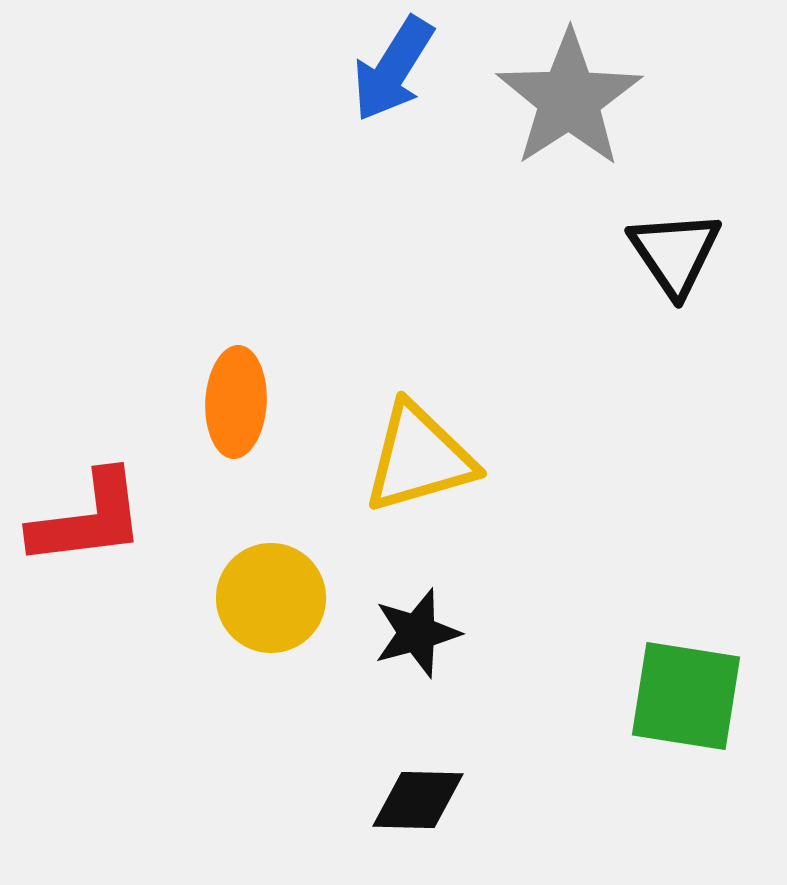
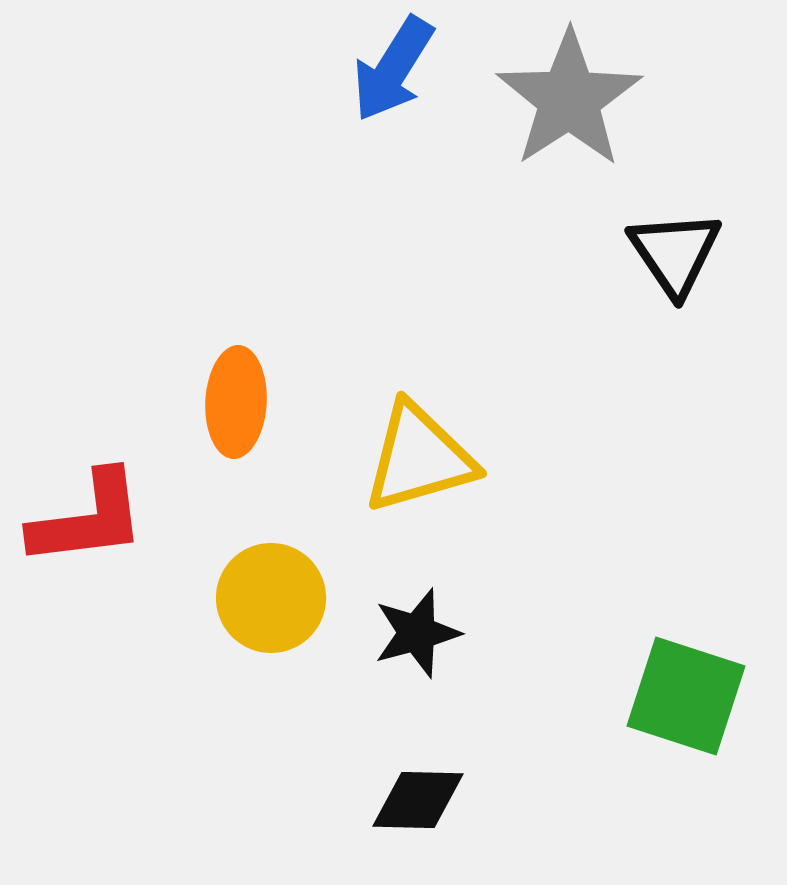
green square: rotated 9 degrees clockwise
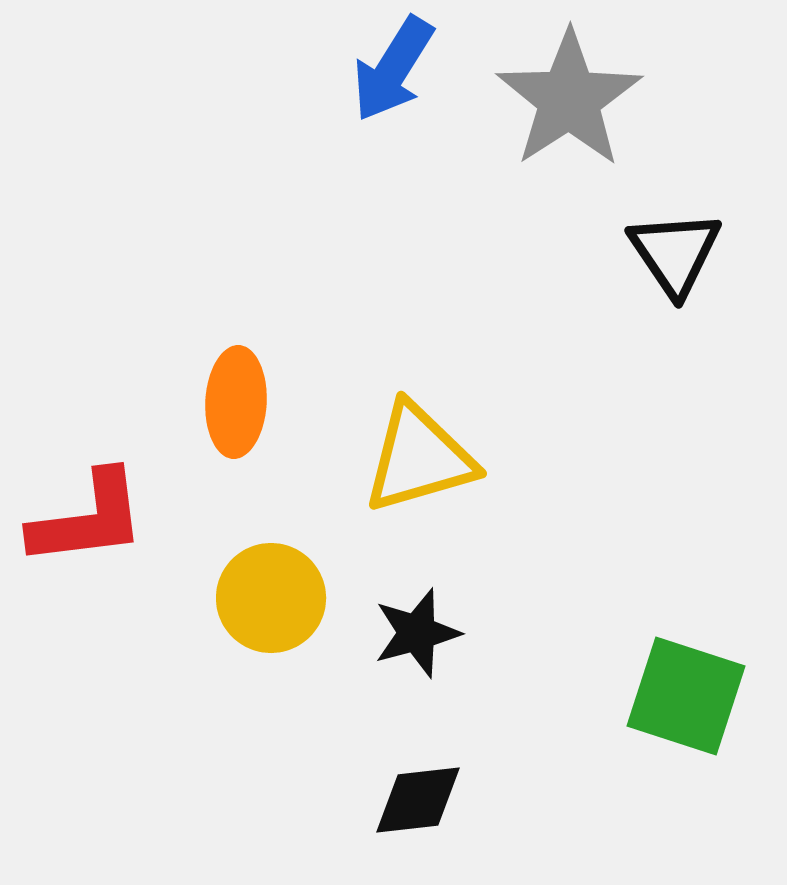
black diamond: rotated 8 degrees counterclockwise
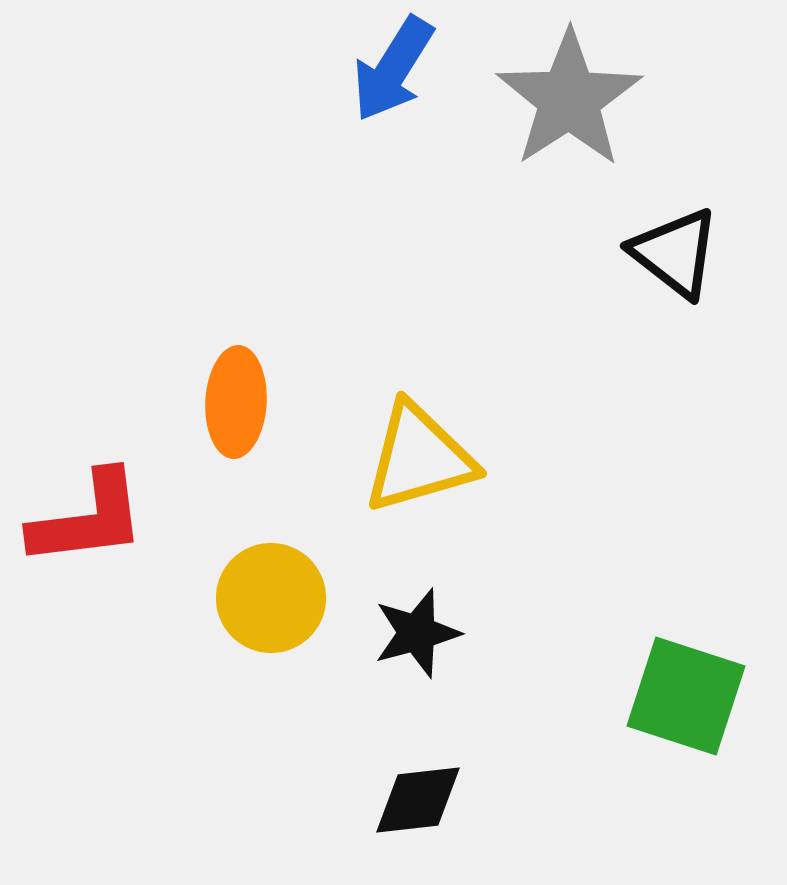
black triangle: rotated 18 degrees counterclockwise
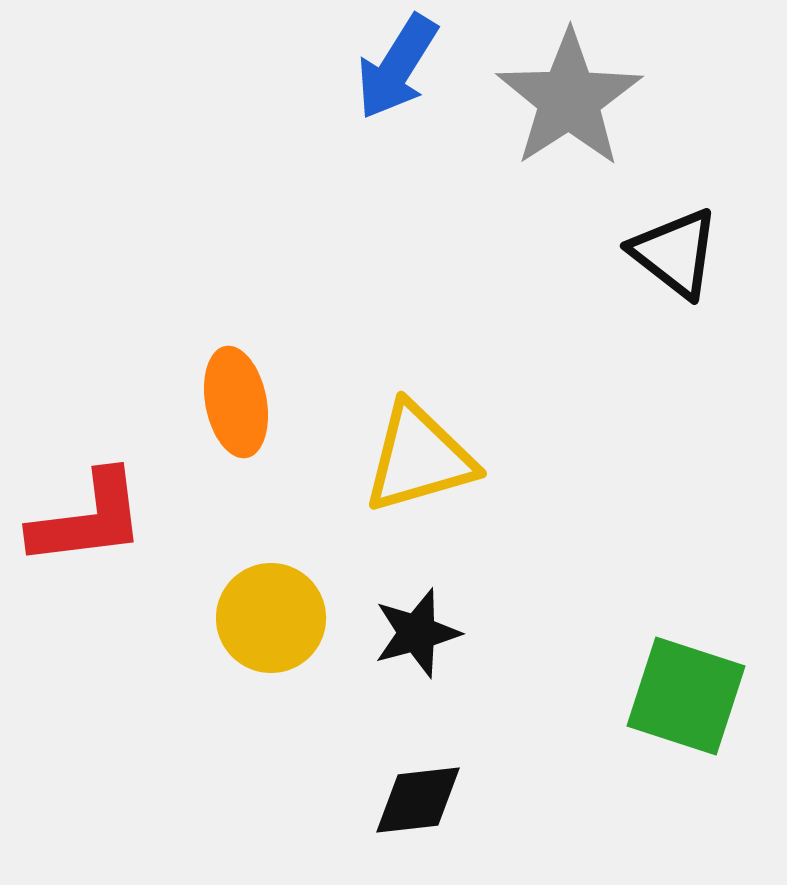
blue arrow: moved 4 px right, 2 px up
orange ellipse: rotated 14 degrees counterclockwise
yellow circle: moved 20 px down
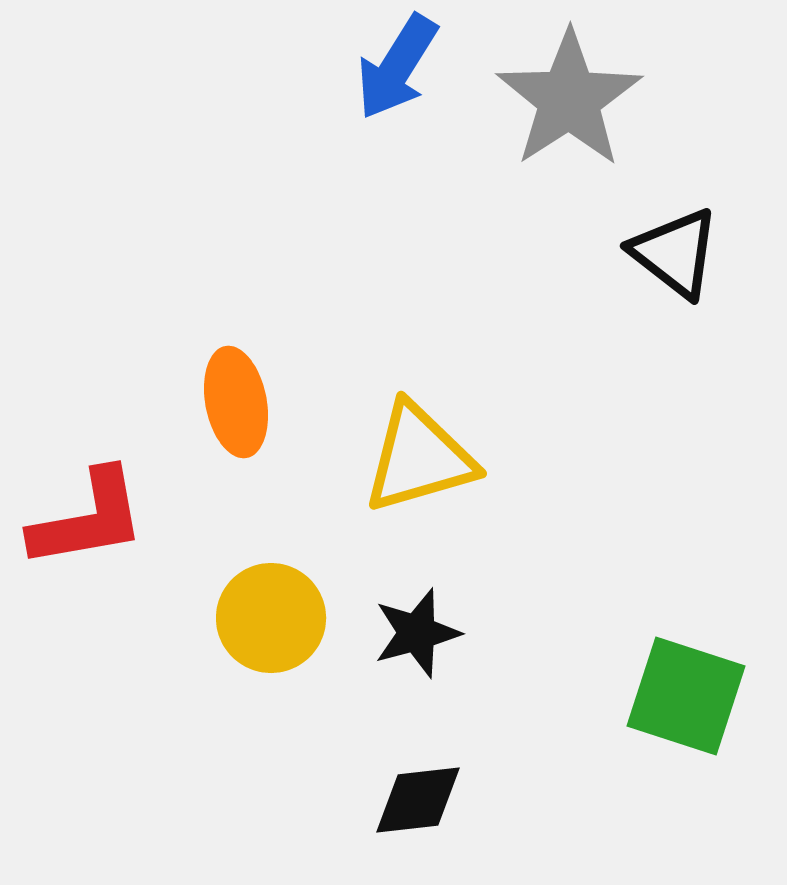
red L-shape: rotated 3 degrees counterclockwise
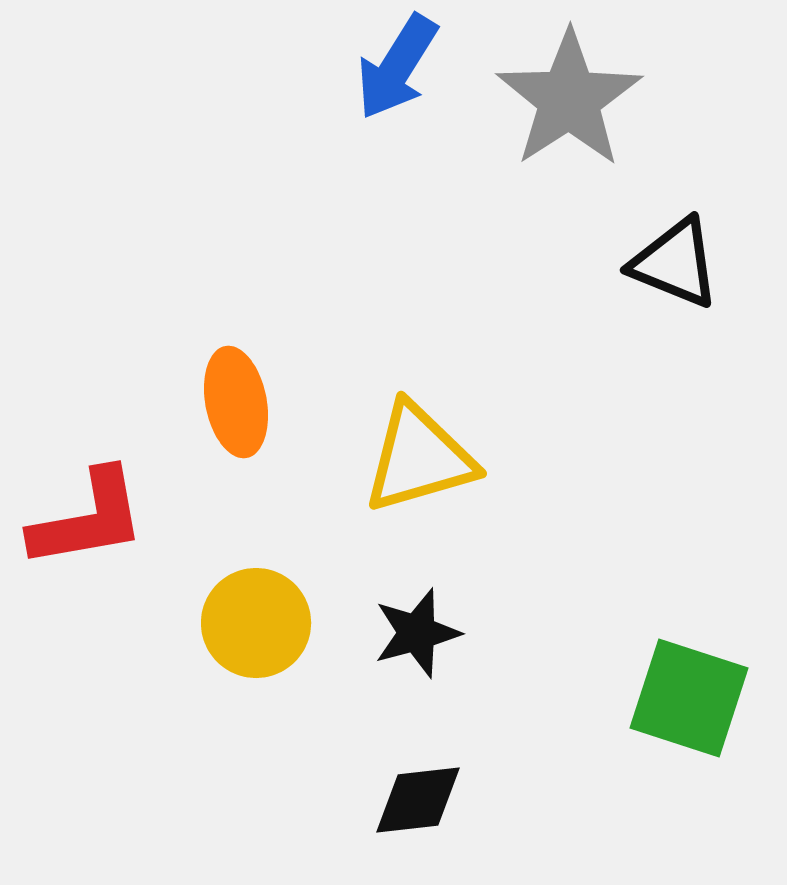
black triangle: moved 10 px down; rotated 16 degrees counterclockwise
yellow circle: moved 15 px left, 5 px down
green square: moved 3 px right, 2 px down
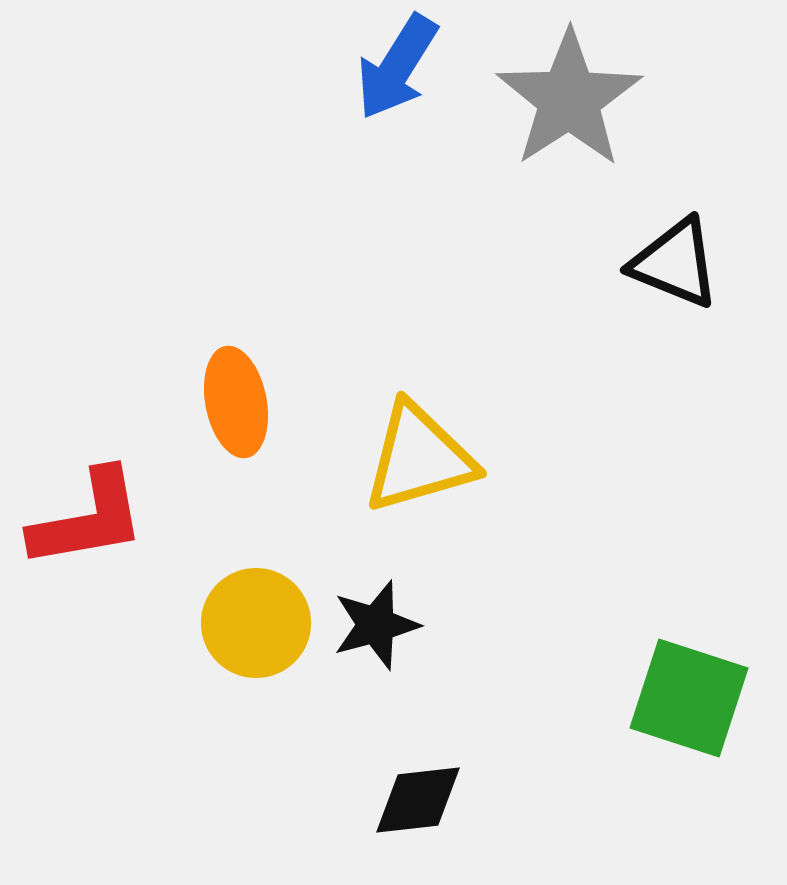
black star: moved 41 px left, 8 px up
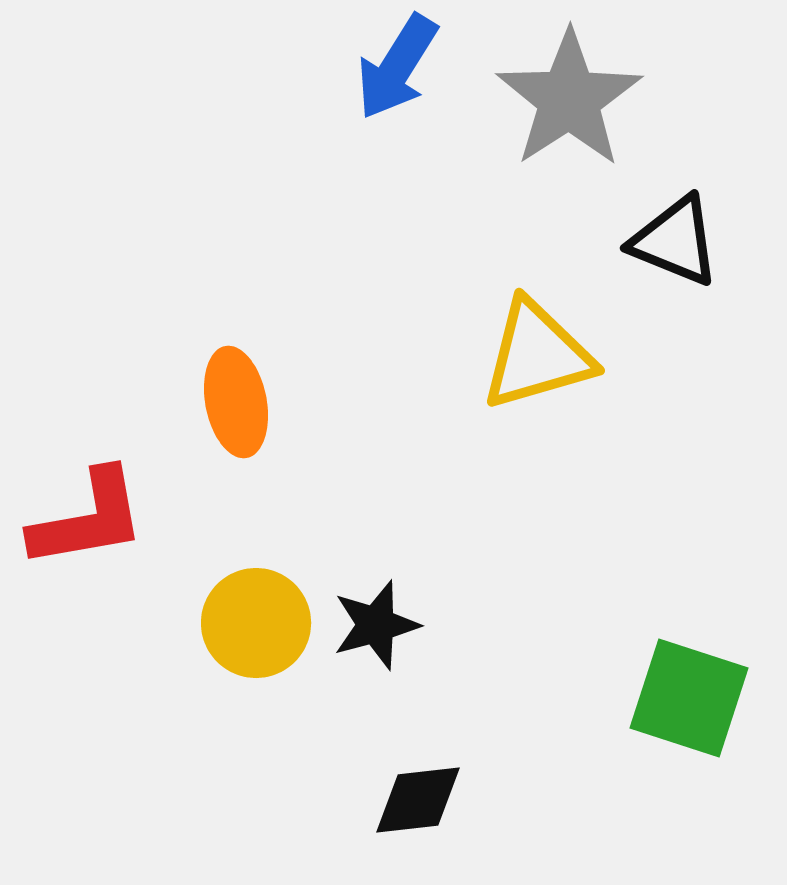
black triangle: moved 22 px up
yellow triangle: moved 118 px right, 103 px up
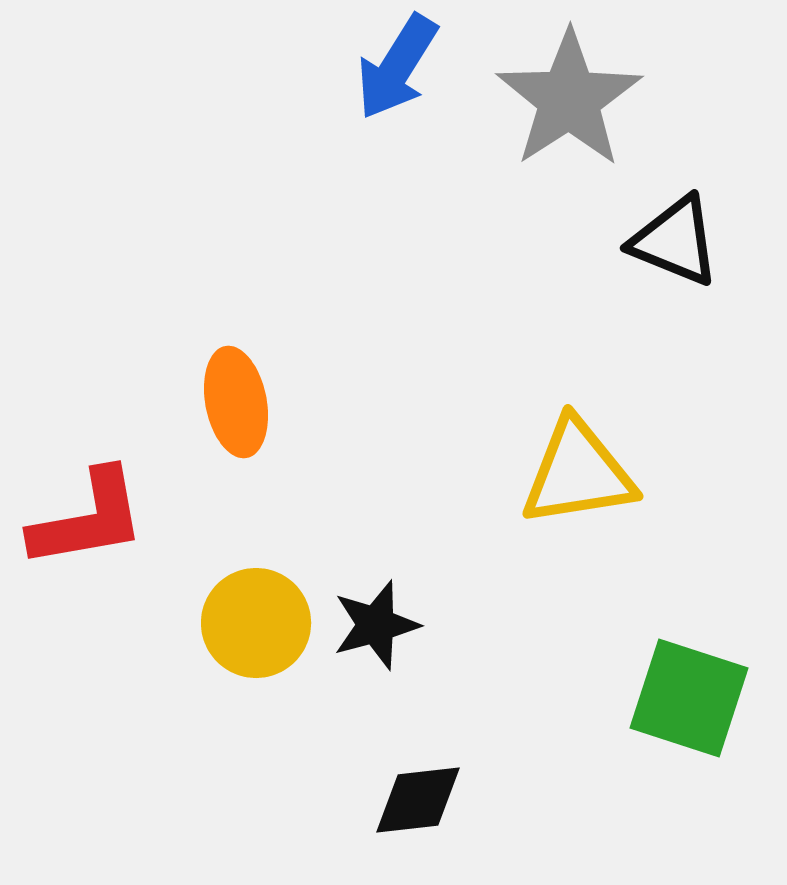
yellow triangle: moved 41 px right, 118 px down; rotated 7 degrees clockwise
